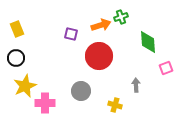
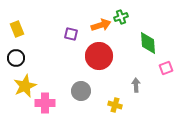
green diamond: moved 1 px down
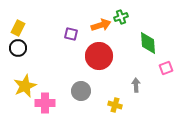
yellow rectangle: moved 1 px right, 1 px up; rotated 49 degrees clockwise
black circle: moved 2 px right, 10 px up
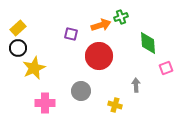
yellow rectangle: rotated 21 degrees clockwise
yellow star: moved 9 px right, 18 px up
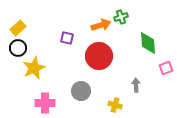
purple square: moved 4 px left, 4 px down
